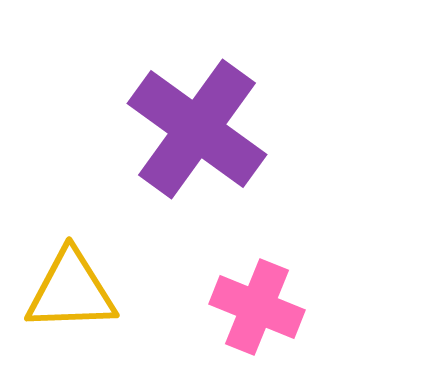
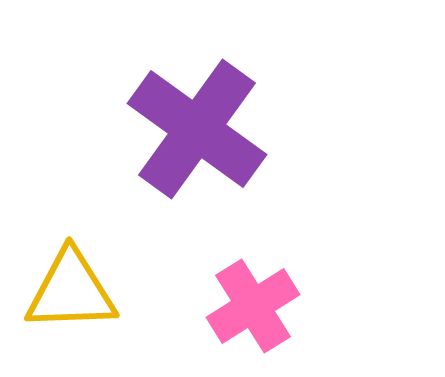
pink cross: moved 4 px left, 1 px up; rotated 36 degrees clockwise
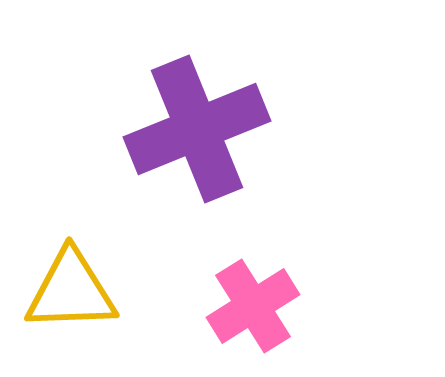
purple cross: rotated 32 degrees clockwise
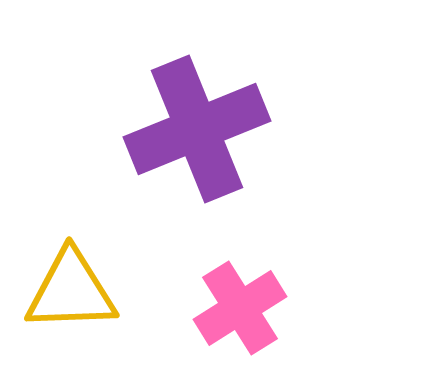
pink cross: moved 13 px left, 2 px down
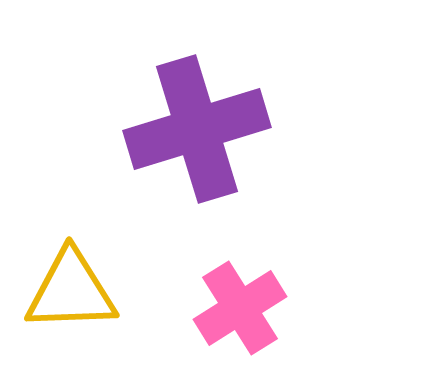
purple cross: rotated 5 degrees clockwise
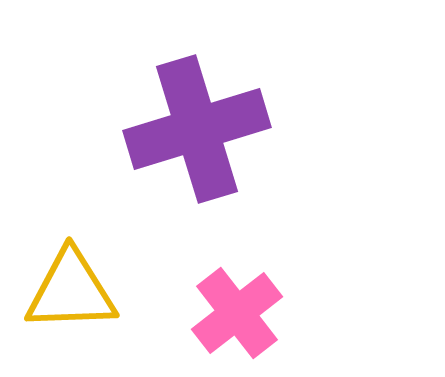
pink cross: moved 3 px left, 5 px down; rotated 6 degrees counterclockwise
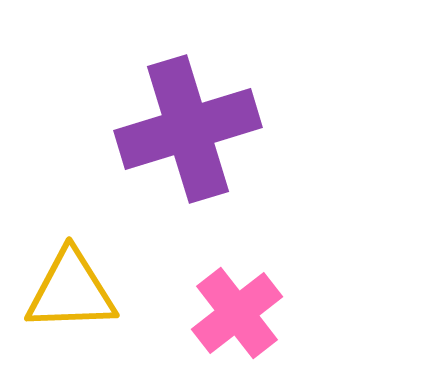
purple cross: moved 9 px left
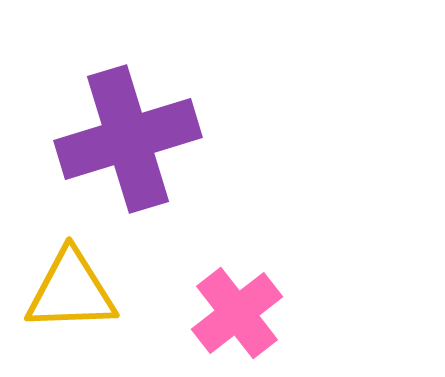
purple cross: moved 60 px left, 10 px down
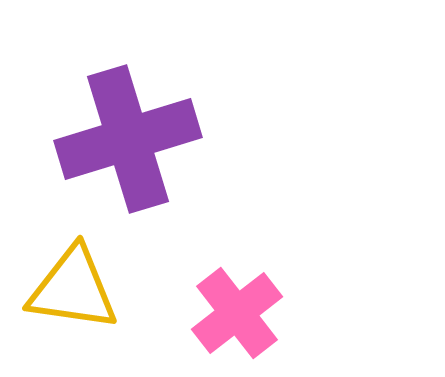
yellow triangle: moved 2 px right, 2 px up; rotated 10 degrees clockwise
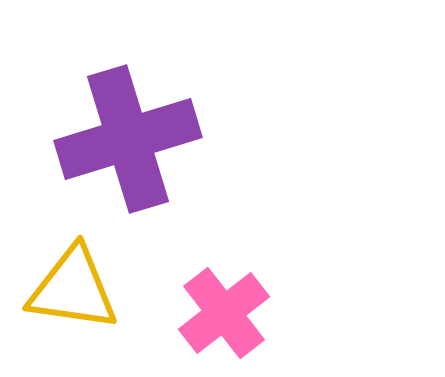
pink cross: moved 13 px left
